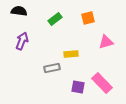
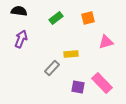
green rectangle: moved 1 px right, 1 px up
purple arrow: moved 1 px left, 2 px up
gray rectangle: rotated 35 degrees counterclockwise
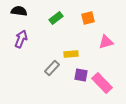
purple square: moved 3 px right, 12 px up
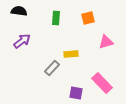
green rectangle: rotated 48 degrees counterclockwise
purple arrow: moved 1 px right, 2 px down; rotated 30 degrees clockwise
purple square: moved 5 px left, 18 px down
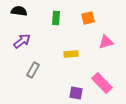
gray rectangle: moved 19 px left, 2 px down; rotated 14 degrees counterclockwise
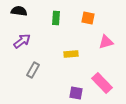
orange square: rotated 24 degrees clockwise
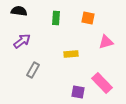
purple square: moved 2 px right, 1 px up
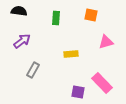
orange square: moved 3 px right, 3 px up
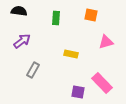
yellow rectangle: rotated 16 degrees clockwise
